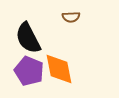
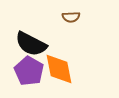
black semicircle: moved 3 px right, 6 px down; rotated 36 degrees counterclockwise
purple pentagon: rotated 8 degrees clockwise
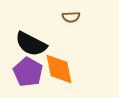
purple pentagon: moved 1 px left, 1 px down
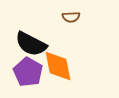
orange diamond: moved 1 px left, 3 px up
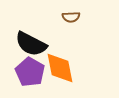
orange diamond: moved 2 px right, 2 px down
purple pentagon: moved 2 px right
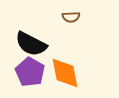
orange diamond: moved 5 px right, 5 px down
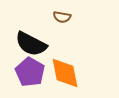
brown semicircle: moved 9 px left; rotated 12 degrees clockwise
